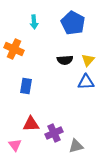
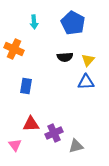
black semicircle: moved 3 px up
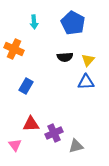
blue rectangle: rotated 21 degrees clockwise
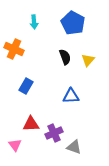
black semicircle: rotated 105 degrees counterclockwise
blue triangle: moved 15 px left, 14 px down
gray triangle: moved 2 px left, 1 px down; rotated 35 degrees clockwise
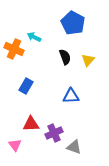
cyan arrow: moved 15 px down; rotated 120 degrees clockwise
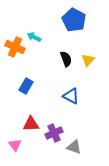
blue pentagon: moved 1 px right, 3 px up
orange cross: moved 1 px right, 2 px up
black semicircle: moved 1 px right, 2 px down
blue triangle: rotated 30 degrees clockwise
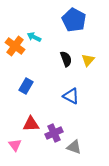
orange cross: moved 1 px up; rotated 12 degrees clockwise
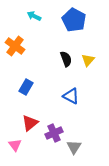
cyan arrow: moved 21 px up
blue rectangle: moved 1 px down
red triangle: moved 1 px left, 1 px up; rotated 36 degrees counterclockwise
gray triangle: rotated 42 degrees clockwise
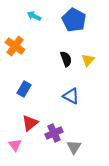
blue rectangle: moved 2 px left, 2 px down
